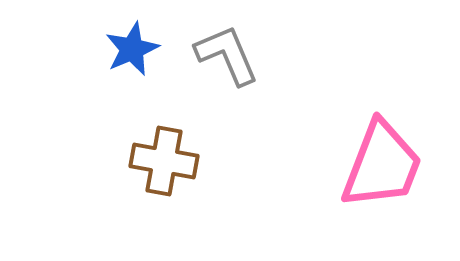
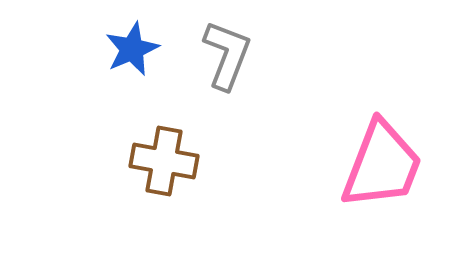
gray L-shape: rotated 44 degrees clockwise
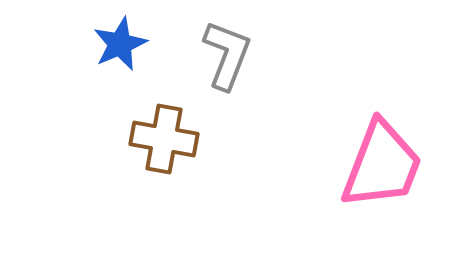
blue star: moved 12 px left, 5 px up
brown cross: moved 22 px up
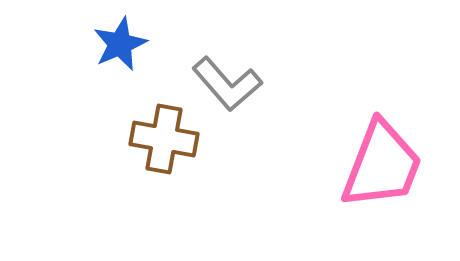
gray L-shape: moved 29 px down; rotated 118 degrees clockwise
